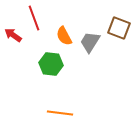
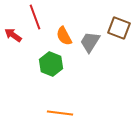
red line: moved 1 px right, 1 px up
green hexagon: rotated 15 degrees clockwise
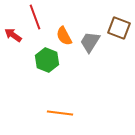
green hexagon: moved 4 px left, 4 px up
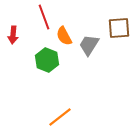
red line: moved 9 px right
brown square: rotated 25 degrees counterclockwise
red arrow: rotated 120 degrees counterclockwise
gray trapezoid: moved 1 px left, 3 px down
orange line: moved 4 px down; rotated 45 degrees counterclockwise
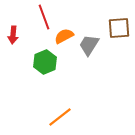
orange semicircle: rotated 90 degrees clockwise
green hexagon: moved 2 px left, 2 px down; rotated 15 degrees clockwise
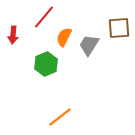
red line: rotated 60 degrees clockwise
orange semicircle: moved 1 px down; rotated 36 degrees counterclockwise
green hexagon: moved 1 px right, 2 px down
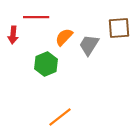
red line: moved 8 px left; rotated 50 degrees clockwise
orange semicircle: rotated 18 degrees clockwise
